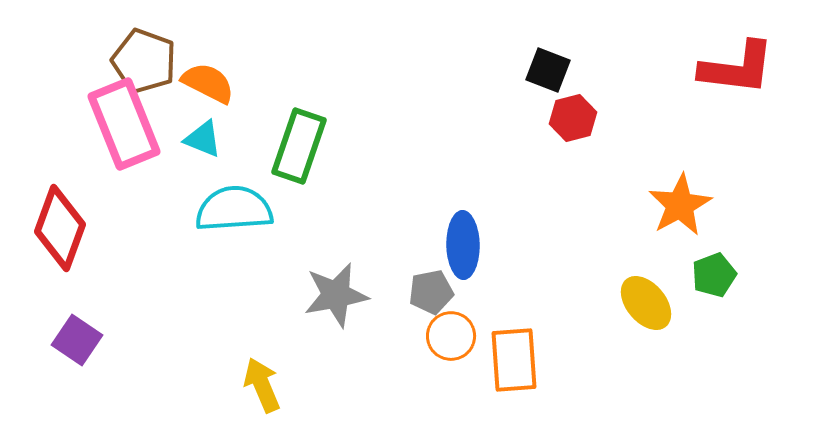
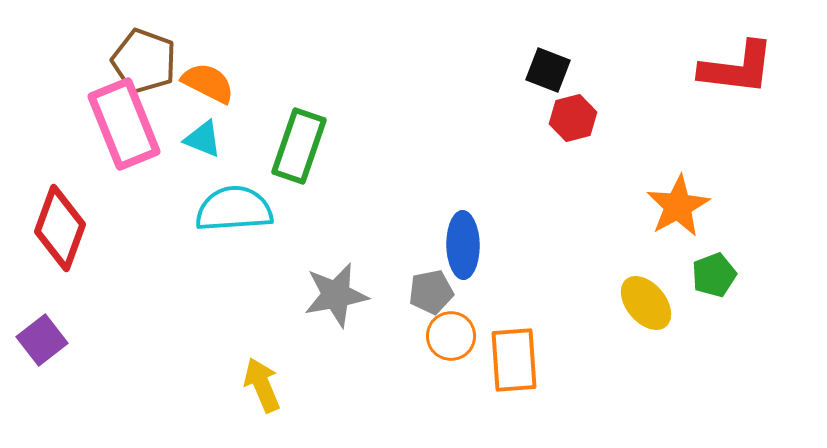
orange star: moved 2 px left, 1 px down
purple square: moved 35 px left; rotated 18 degrees clockwise
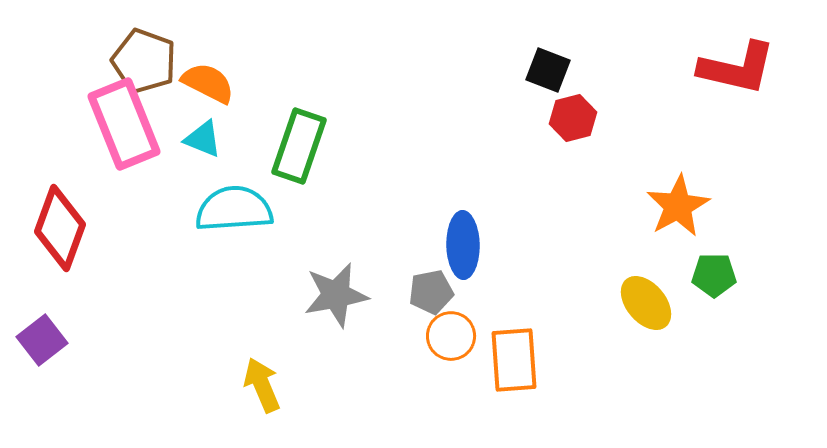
red L-shape: rotated 6 degrees clockwise
green pentagon: rotated 21 degrees clockwise
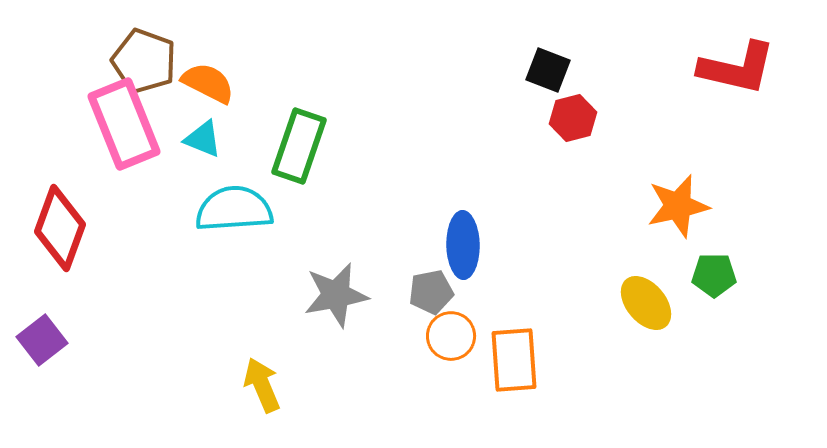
orange star: rotated 16 degrees clockwise
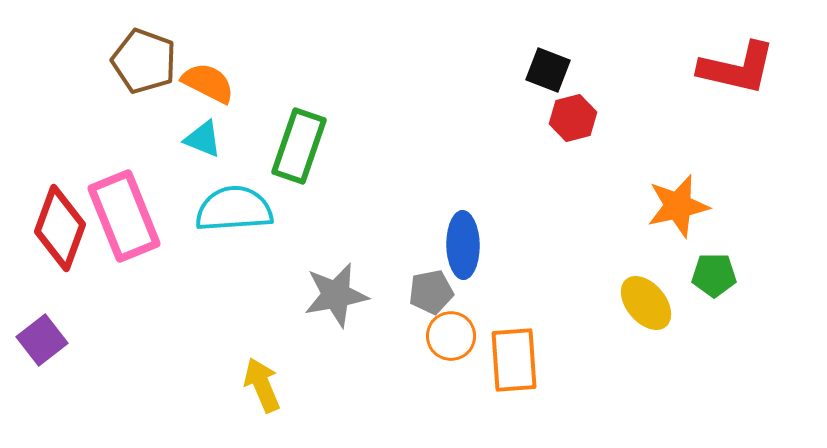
pink rectangle: moved 92 px down
